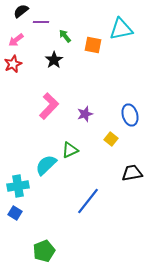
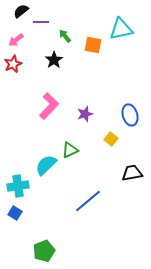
blue line: rotated 12 degrees clockwise
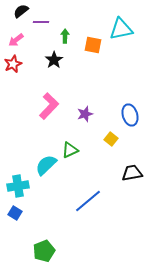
green arrow: rotated 40 degrees clockwise
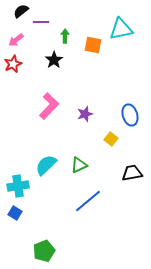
green triangle: moved 9 px right, 15 px down
